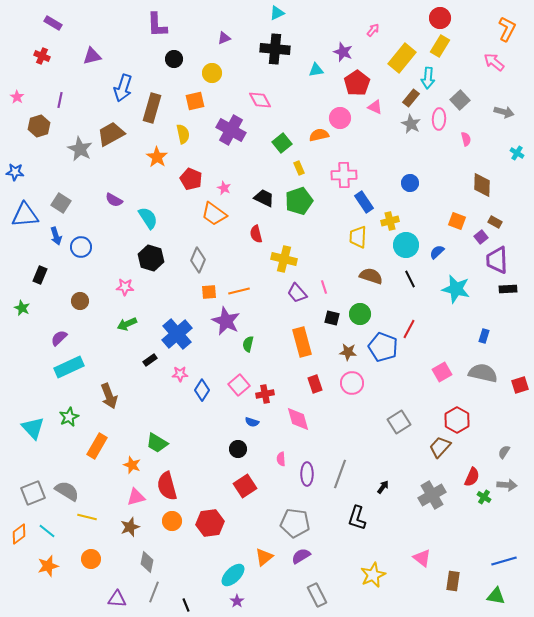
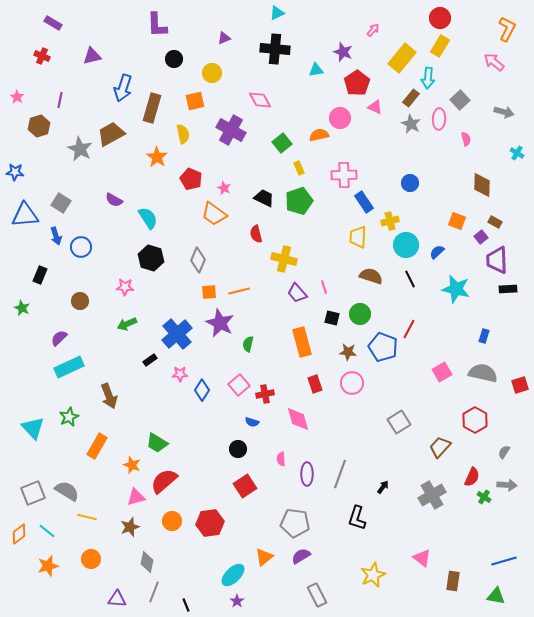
purple star at (226, 321): moved 6 px left, 2 px down
red hexagon at (457, 420): moved 18 px right
red semicircle at (167, 486): moved 3 px left, 5 px up; rotated 64 degrees clockwise
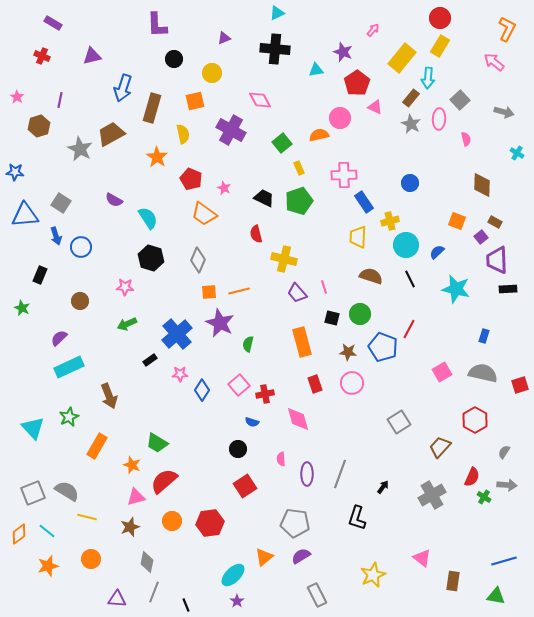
orange trapezoid at (214, 214): moved 10 px left
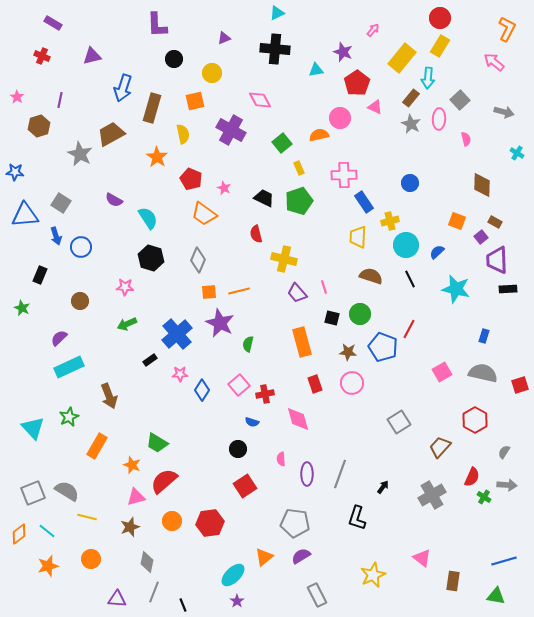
gray star at (80, 149): moved 5 px down
black line at (186, 605): moved 3 px left
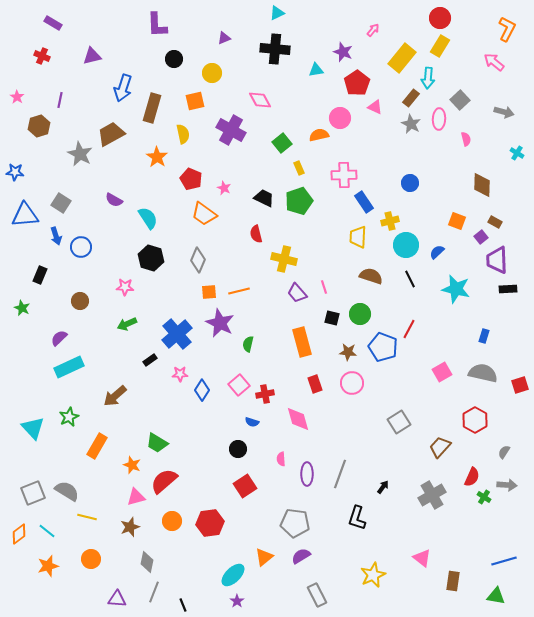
brown arrow at (109, 396): moved 6 px right; rotated 70 degrees clockwise
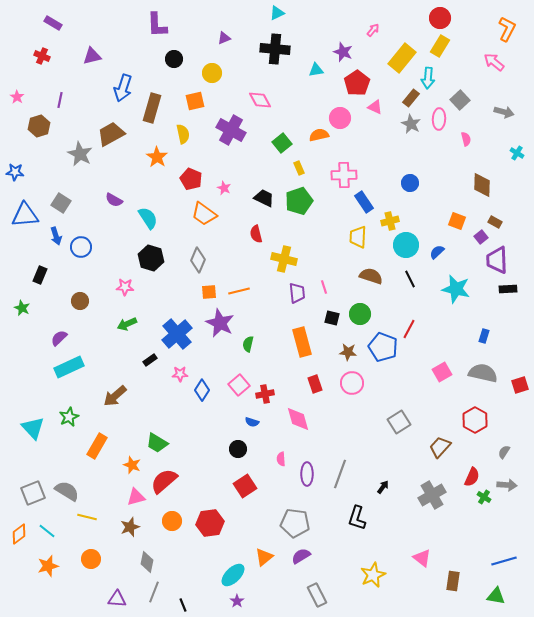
purple trapezoid at (297, 293): rotated 145 degrees counterclockwise
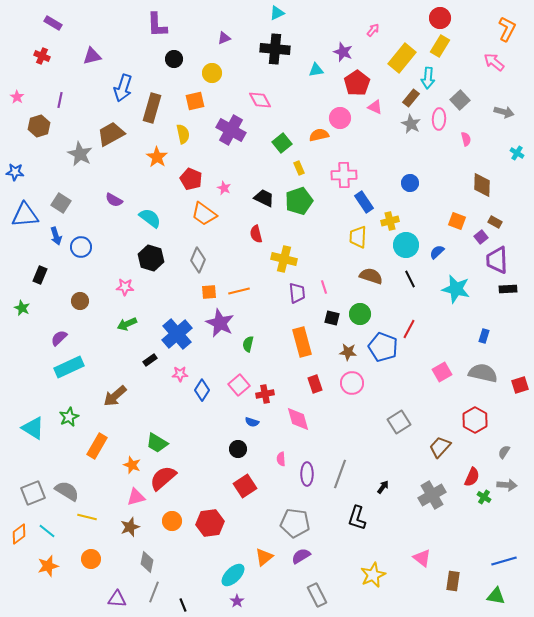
cyan semicircle at (148, 218): moved 2 px right; rotated 20 degrees counterclockwise
cyan triangle at (33, 428): rotated 15 degrees counterclockwise
red semicircle at (164, 481): moved 1 px left, 3 px up
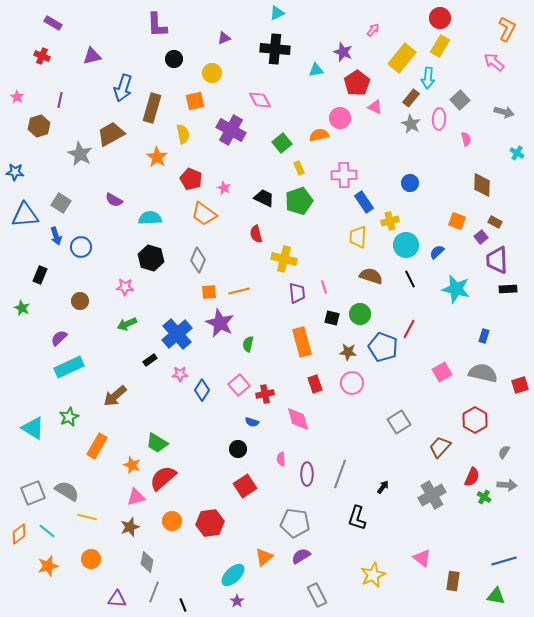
cyan semicircle at (150, 218): rotated 40 degrees counterclockwise
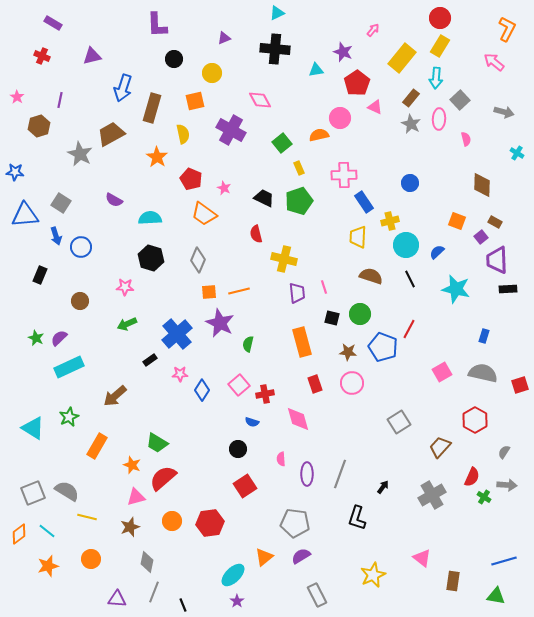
cyan arrow at (428, 78): moved 8 px right
green star at (22, 308): moved 14 px right, 30 px down
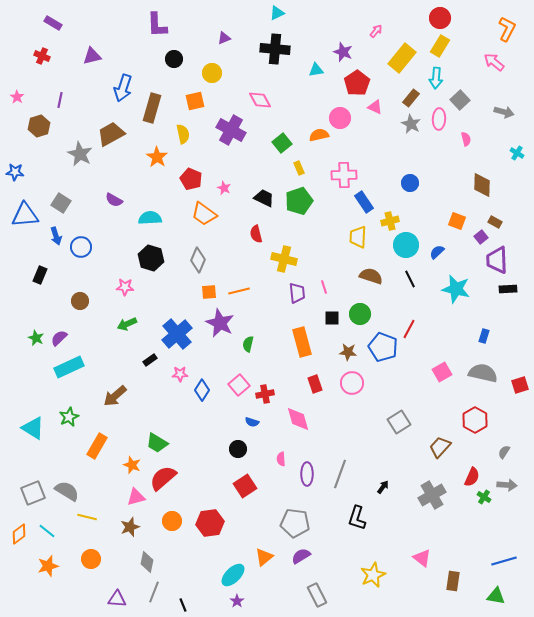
pink arrow at (373, 30): moved 3 px right, 1 px down
black square at (332, 318): rotated 14 degrees counterclockwise
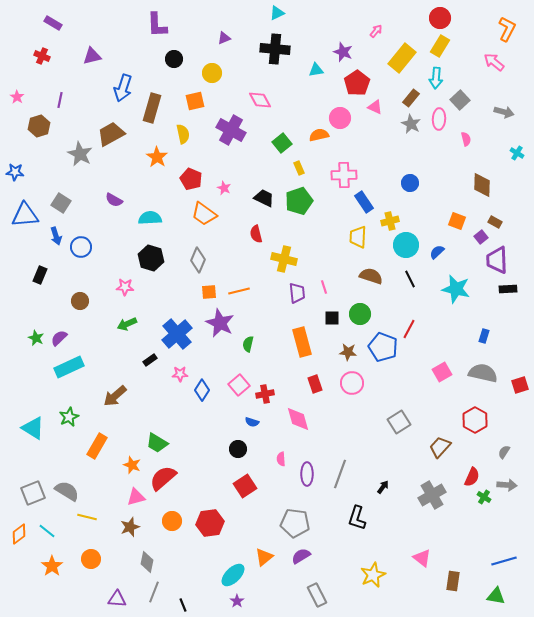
orange star at (48, 566): moved 4 px right; rotated 20 degrees counterclockwise
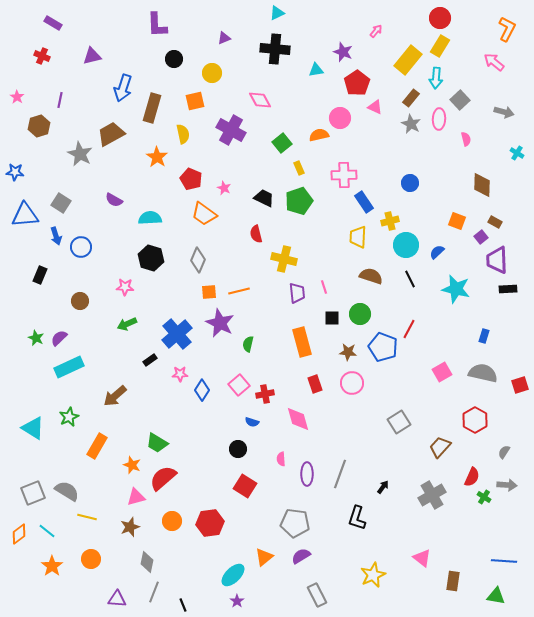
yellow rectangle at (402, 58): moved 6 px right, 2 px down
red square at (245, 486): rotated 25 degrees counterclockwise
blue line at (504, 561): rotated 20 degrees clockwise
